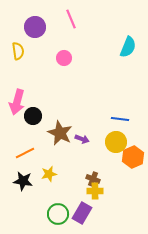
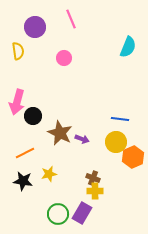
brown cross: moved 1 px up
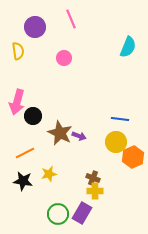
purple arrow: moved 3 px left, 3 px up
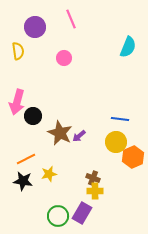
purple arrow: rotated 120 degrees clockwise
orange line: moved 1 px right, 6 px down
green circle: moved 2 px down
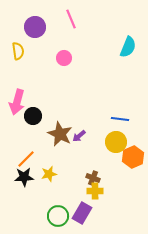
brown star: moved 1 px down
orange line: rotated 18 degrees counterclockwise
black star: moved 1 px right, 4 px up; rotated 12 degrees counterclockwise
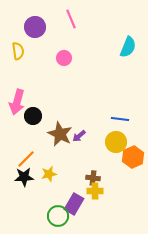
brown cross: rotated 16 degrees counterclockwise
purple rectangle: moved 8 px left, 9 px up
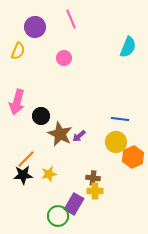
yellow semicircle: rotated 30 degrees clockwise
black circle: moved 8 px right
black star: moved 1 px left, 2 px up
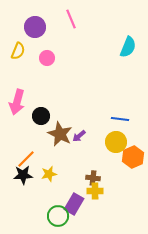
pink circle: moved 17 px left
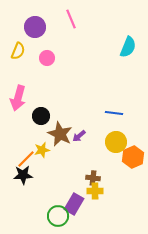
pink arrow: moved 1 px right, 4 px up
blue line: moved 6 px left, 6 px up
yellow star: moved 7 px left, 24 px up
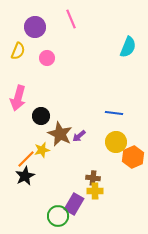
black star: moved 2 px right, 1 px down; rotated 24 degrees counterclockwise
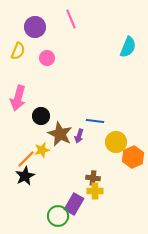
blue line: moved 19 px left, 8 px down
purple arrow: rotated 32 degrees counterclockwise
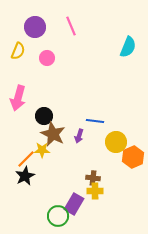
pink line: moved 7 px down
black circle: moved 3 px right
brown star: moved 7 px left
yellow star: rotated 14 degrees clockwise
